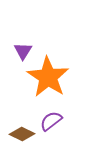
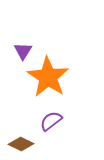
brown diamond: moved 1 px left, 10 px down
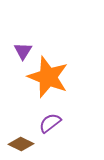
orange star: rotated 12 degrees counterclockwise
purple semicircle: moved 1 px left, 2 px down
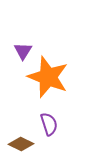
purple semicircle: moved 1 px left, 1 px down; rotated 110 degrees clockwise
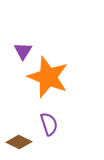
brown diamond: moved 2 px left, 2 px up
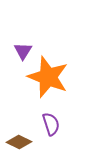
purple semicircle: moved 2 px right
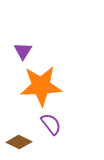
orange star: moved 7 px left, 9 px down; rotated 24 degrees counterclockwise
purple semicircle: rotated 20 degrees counterclockwise
